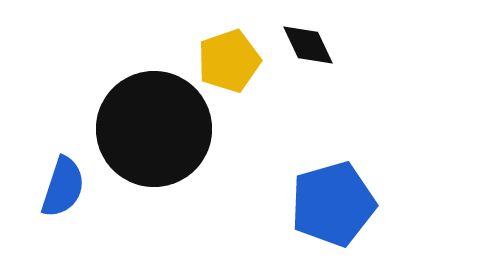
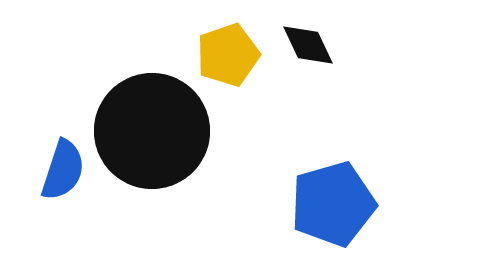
yellow pentagon: moved 1 px left, 6 px up
black circle: moved 2 px left, 2 px down
blue semicircle: moved 17 px up
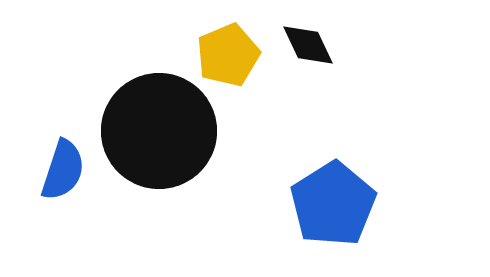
yellow pentagon: rotated 4 degrees counterclockwise
black circle: moved 7 px right
blue pentagon: rotated 16 degrees counterclockwise
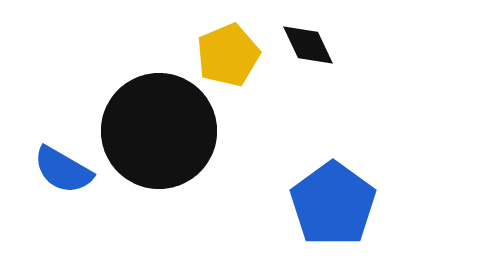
blue semicircle: rotated 102 degrees clockwise
blue pentagon: rotated 4 degrees counterclockwise
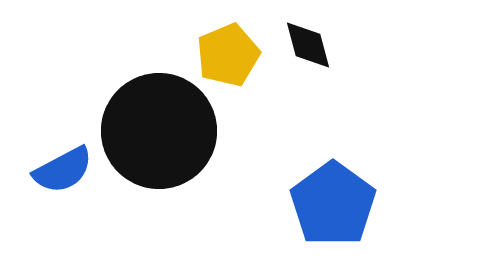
black diamond: rotated 10 degrees clockwise
blue semicircle: rotated 58 degrees counterclockwise
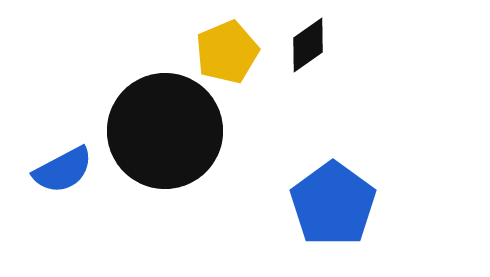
black diamond: rotated 70 degrees clockwise
yellow pentagon: moved 1 px left, 3 px up
black circle: moved 6 px right
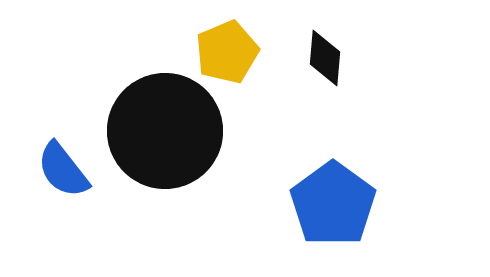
black diamond: moved 17 px right, 13 px down; rotated 50 degrees counterclockwise
blue semicircle: rotated 80 degrees clockwise
